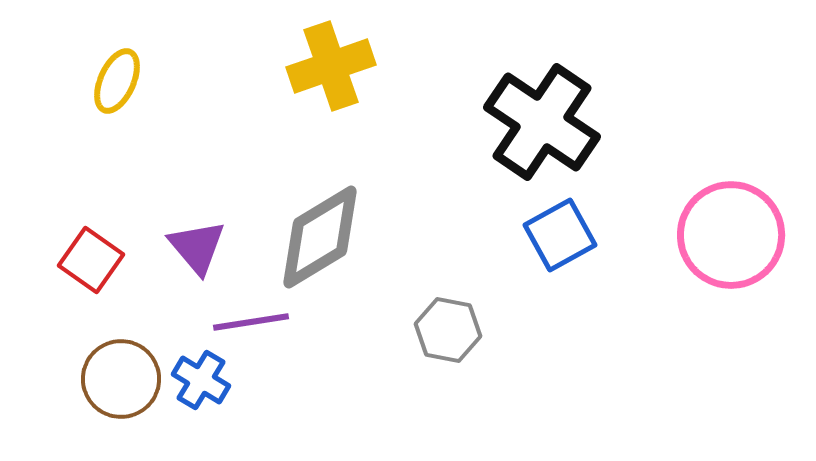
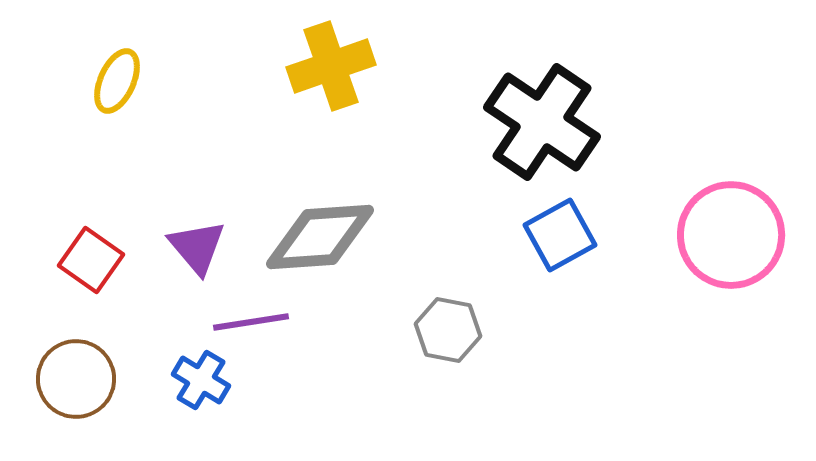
gray diamond: rotated 27 degrees clockwise
brown circle: moved 45 px left
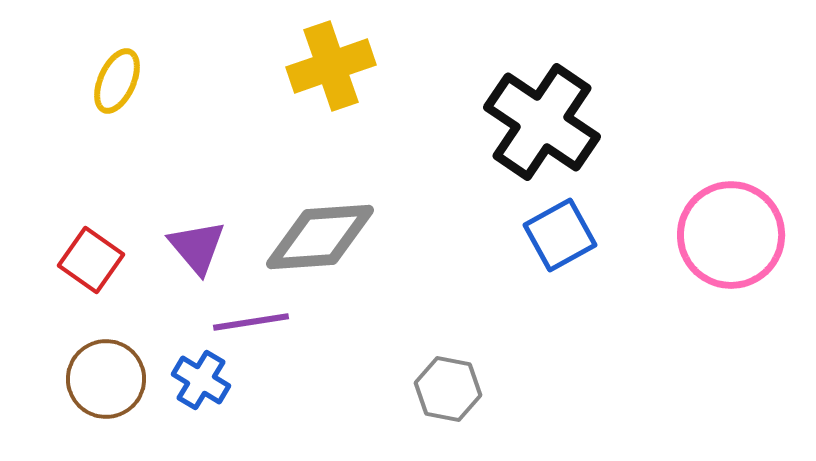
gray hexagon: moved 59 px down
brown circle: moved 30 px right
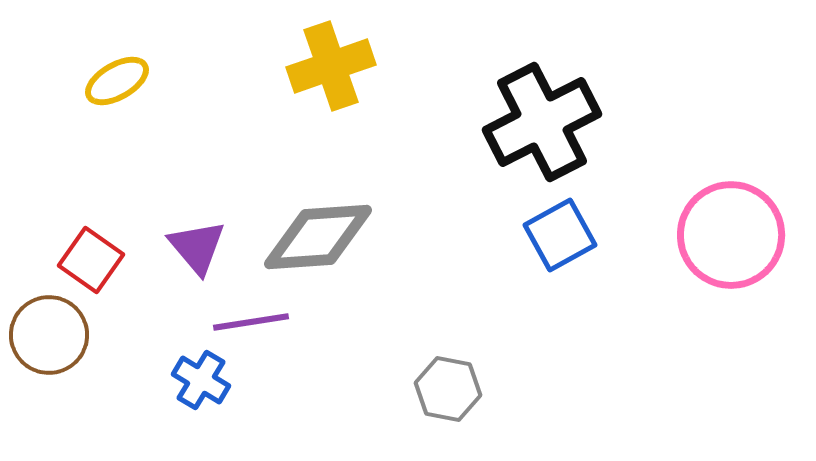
yellow ellipse: rotated 36 degrees clockwise
black cross: rotated 29 degrees clockwise
gray diamond: moved 2 px left
brown circle: moved 57 px left, 44 px up
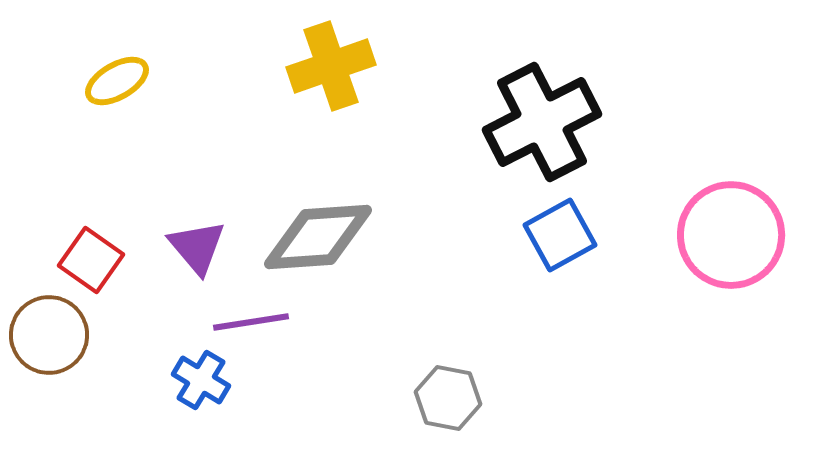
gray hexagon: moved 9 px down
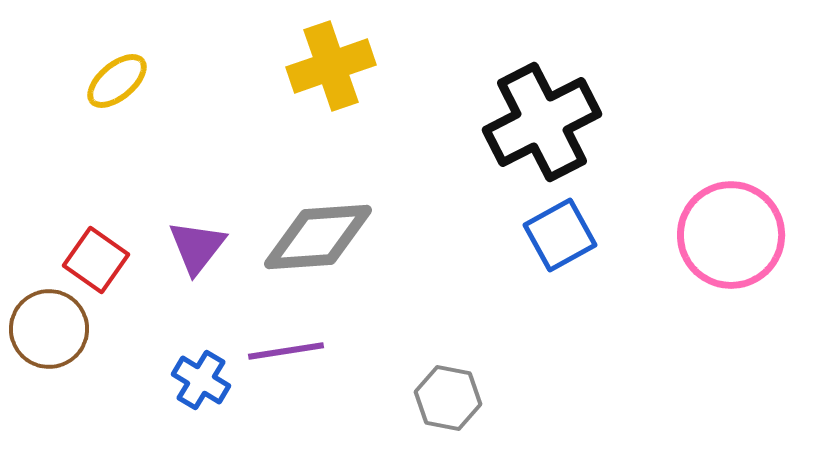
yellow ellipse: rotated 10 degrees counterclockwise
purple triangle: rotated 18 degrees clockwise
red square: moved 5 px right
purple line: moved 35 px right, 29 px down
brown circle: moved 6 px up
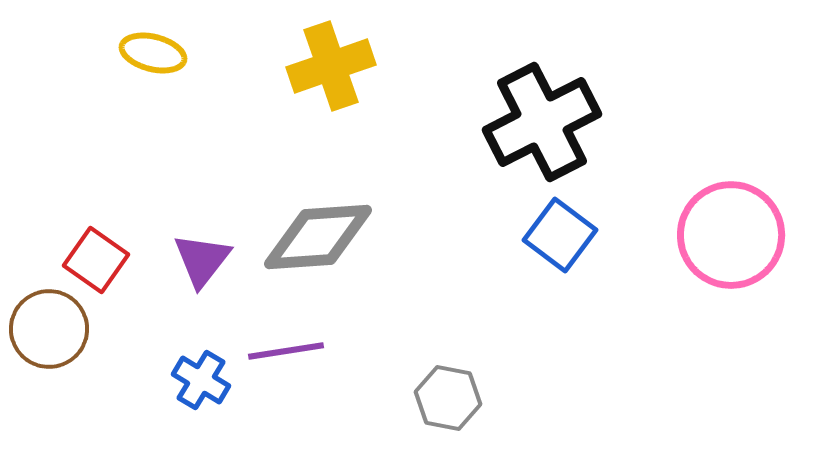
yellow ellipse: moved 36 px right, 28 px up; rotated 54 degrees clockwise
blue square: rotated 24 degrees counterclockwise
purple triangle: moved 5 px right, 13 px down
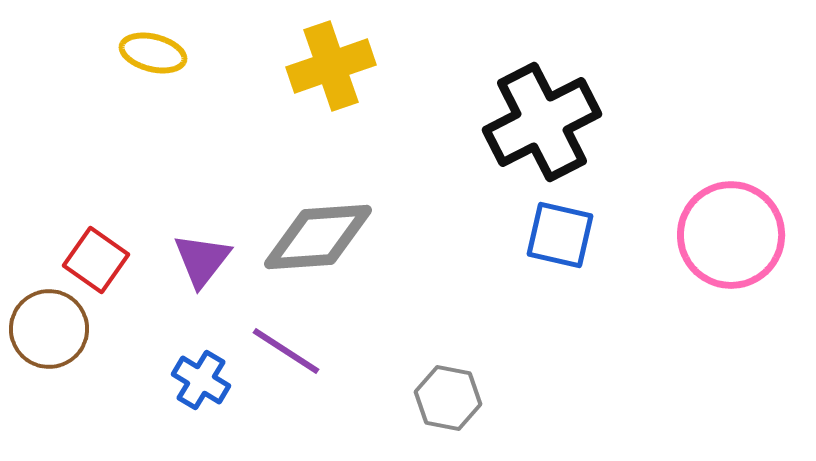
blue square: rotated 24 degrees counterclockwise
purple line: rotated 42 degrees clockwise
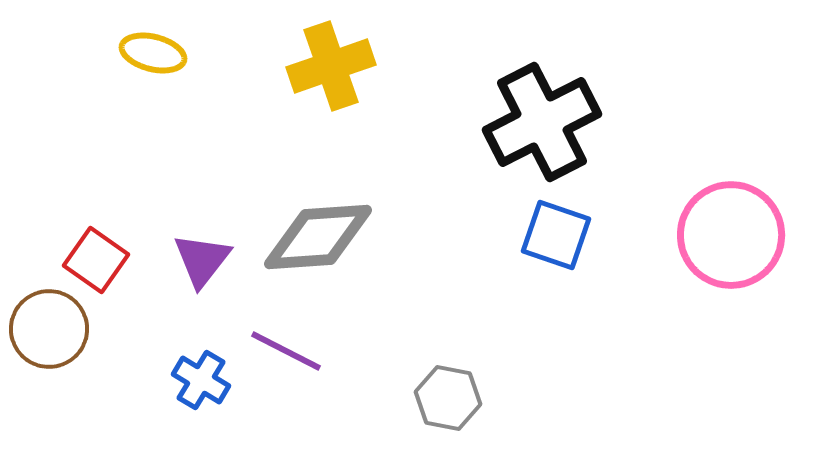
blue square: moved 4 px left; rotated 6 degrees clockwise
purple line: rotated 6 degrees counterclockwise
